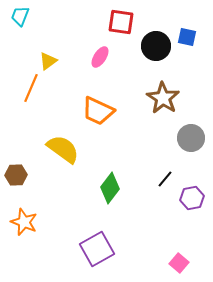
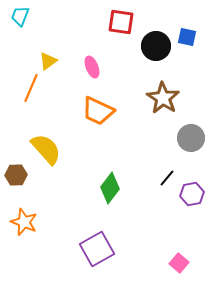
pink ellipse: moved 8 px left, 10 px down; rotated 55 degrees counterclockwise
yellow semicircle: moved 17 px left; rotated 12 degrees clockwise
black line: moved 2 px right, 1 px up
purple hexagon: moved 4 px up
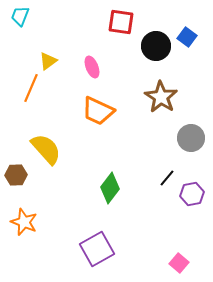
blue square: rotated 24 degrees clockwise
brown star: moved 2 px left, 1 px up
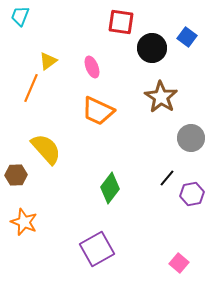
black circle: moved 4 px left, 2 px down
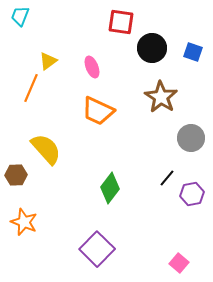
blue square: moved 6 px right, 15 px down; rotated 18 degrees counterclockwise
purple square: rotated 16 degrees counterclockwise
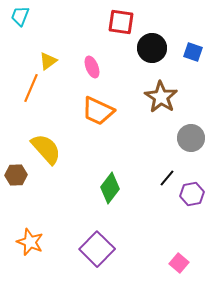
orange star: moved 6 px right, 20 px down
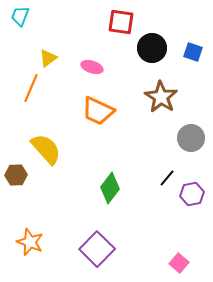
yellow triangle: moved 3 px up
pink ellipse: rotated 50 degrees counterclockwise
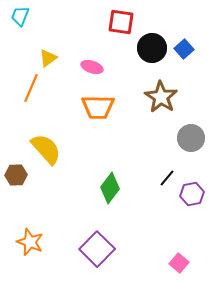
blue square: moved 9 px left, 3 px up; rotated 30 degrees clockwise
orange trapezoid: moved 4 px up; rotated 24 degrees counterclockwise
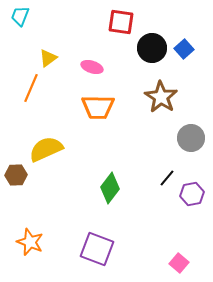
yellow semicircle: rotated 72 degrees counterclockwise
purple square: rotated 24 degrees counterclockwise
